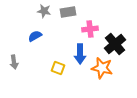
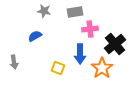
gray rectangle: moved 7 px right
orange star: rotated 25 degrees clockwise
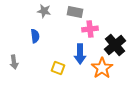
gray rectangle: rotated 21 degrees clockwise
blue semicircle: rotated 112 degrees clockwise
black cross: moved 1 px down
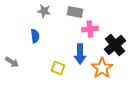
gray arrow: moved 2 px left; rotated 48 degrees counterclockwise
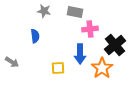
yellow square: rotated 24 degrees counterclockwise
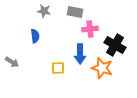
black cross: rotated 20 degrees counterclockwise
orange star: rotated 20 degrees counterclockwise
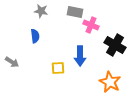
gray star: moved 3 px left
pink cross: moved 1 px right, 4 px up; rotated 28 degrees clockwise
blue arrow: moved 2 px down
orange star: moved 8 px right, 14 px down; rotated 10 degrees clockwise
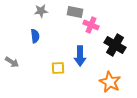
gray star: rotated 16 degrees counterclockwise
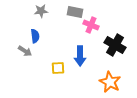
gray arrow: moved 13 px right, 11 px up
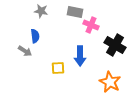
gray star: rotated 16 degrees clockwise
